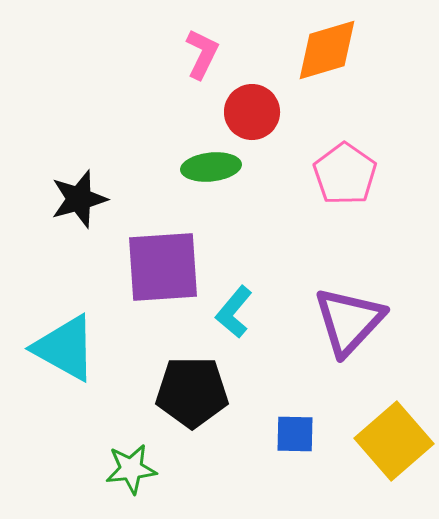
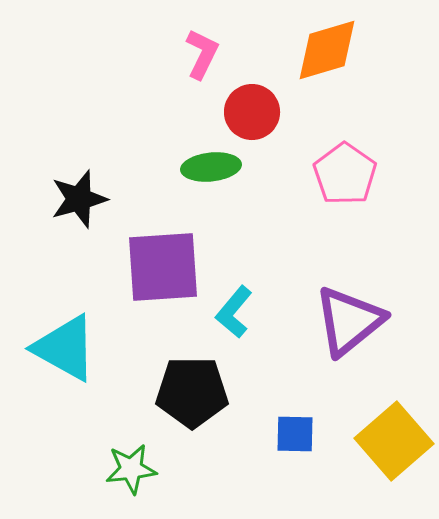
purple triangle: rotated 8 degrees clockwise
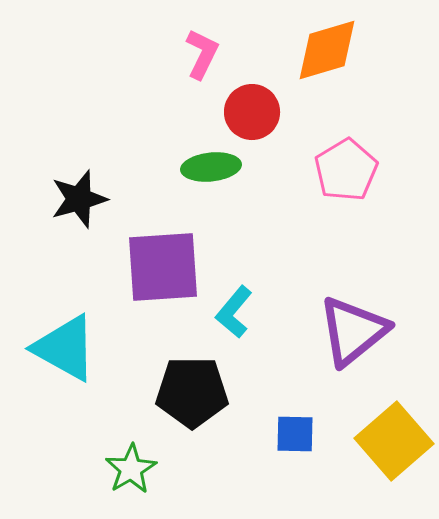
pink pentagon: moved 1 px right, 4 px up; rotated 6 degrees clockwise
purple triangle: moved 4 px right, 10 px down
green star: rotated 24 degrees counterclockwise
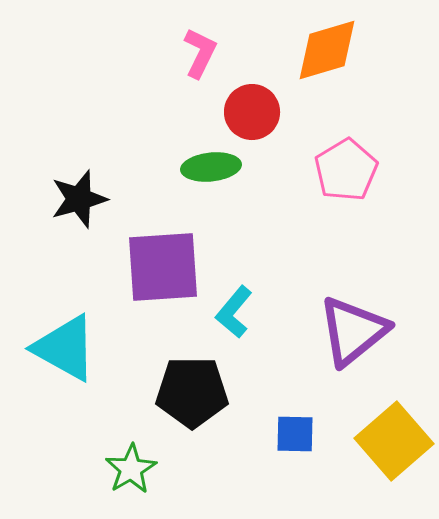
pink L-shape: moved 2 px left, 1 px up
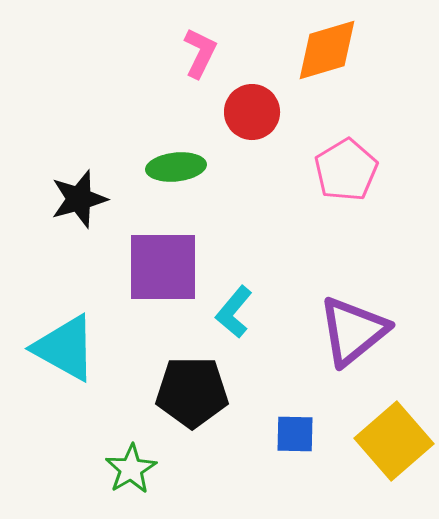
green ellipse: moved 35 px left
purple square: rotated 4 degrees clockwise
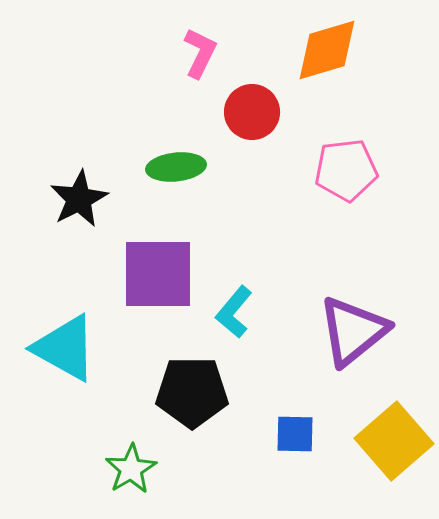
pink pentagon: rotated 24 degrees clockwise
black star: rotated 12 degrees counterclockwise
purple square: moved 5 px left, 7 px down
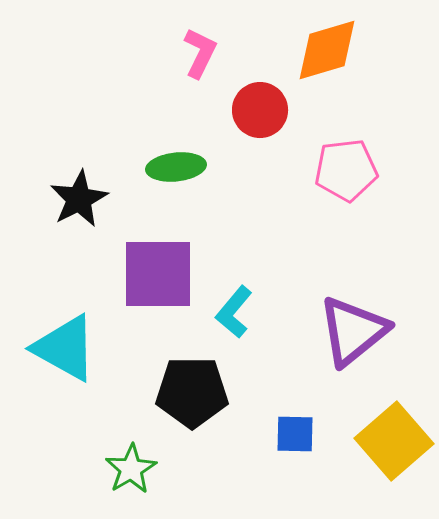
red circle: moved 8 px right, 2 px up
